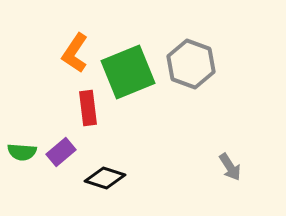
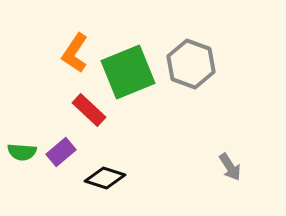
red rectangle: moved 1 px right, 2 px down; rotated 40 degrees counterclockwise
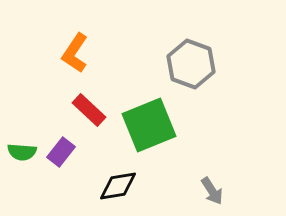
green square: moved 21 px right, 53 px down
purple rectangle: rotated 12 degrees counterclockwise
gray arrow: moved 18 px left, 24 px down
black diamond: moved 13 px right, 8 px down; rotated 27 degrees counterclockwise
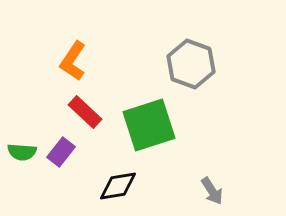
orange L-shape: moved 2 px left, 8 px down
red rectangle: moved 4 px left, 2 px down
green square: rotated 4 degrees clockwise
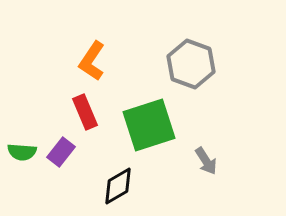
orange L-shape: moved 19 px right
red rectangle: rotated 24 degrees clockwise
black diamond: rotated 21 degrees counterclockwise
gray arrow: moved 6 px left, 30 px up
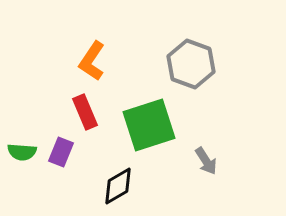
purple rectangle: rotated 16 degrees counterclockwise
